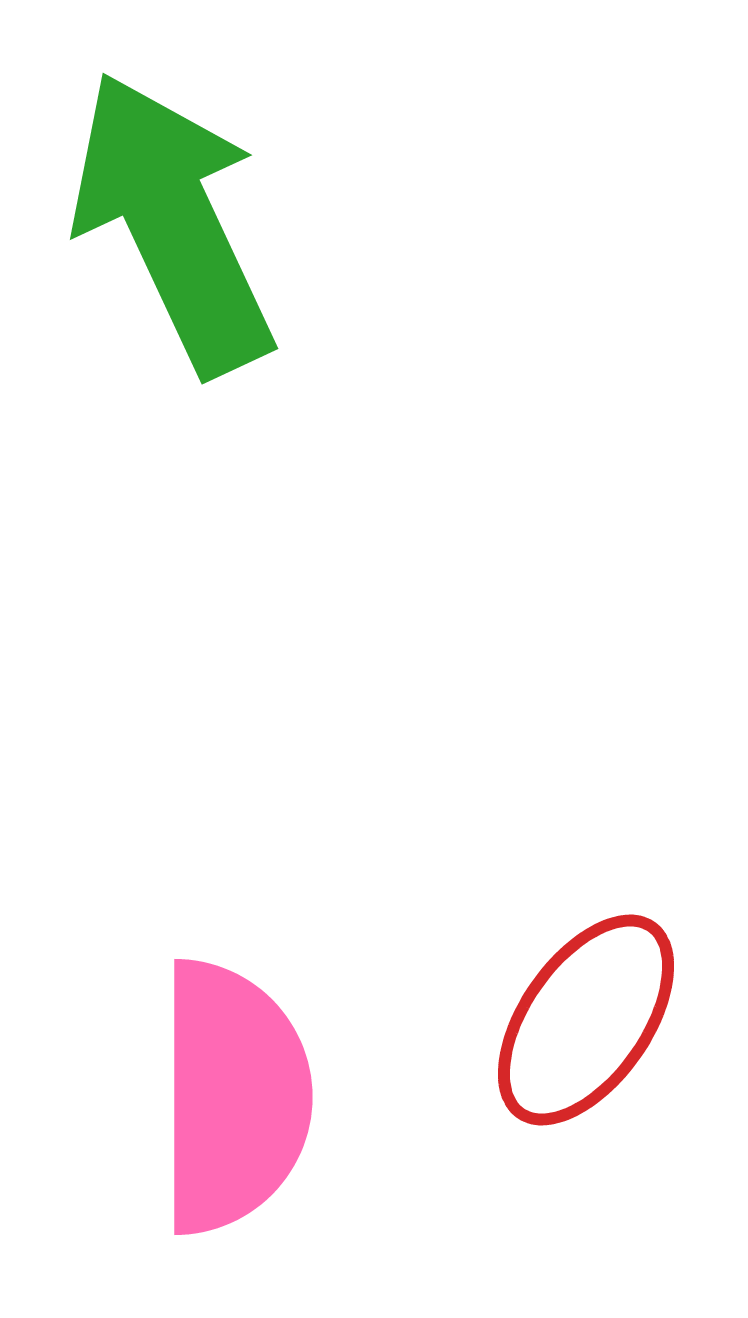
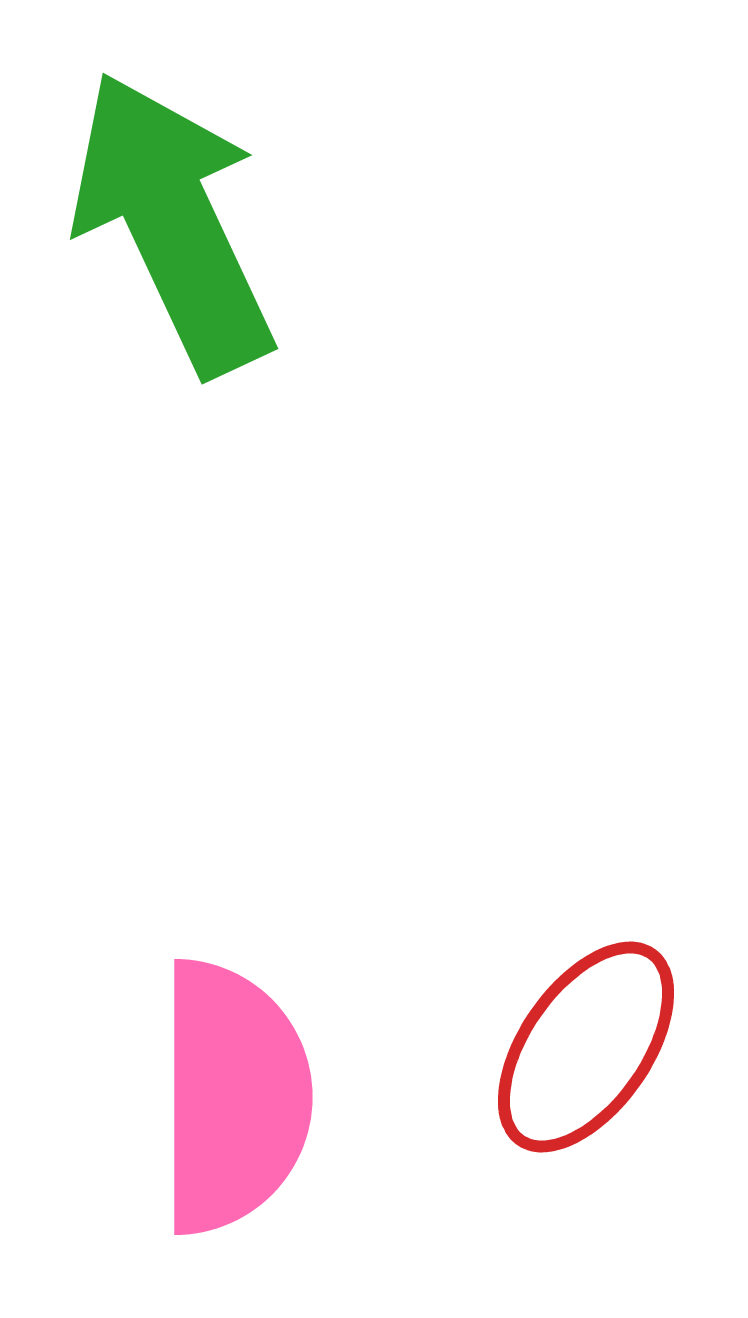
red ellipse: moved 27 px down
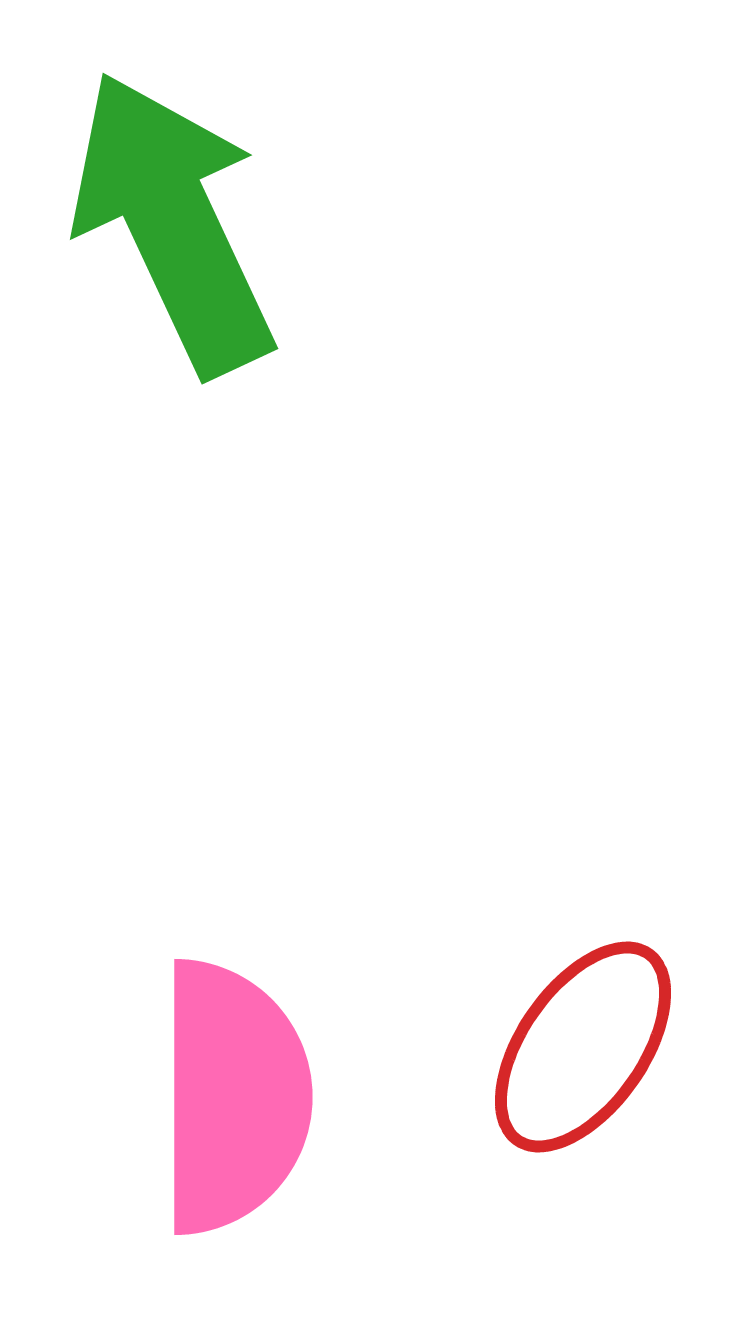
red ellipse: moved 3 px left
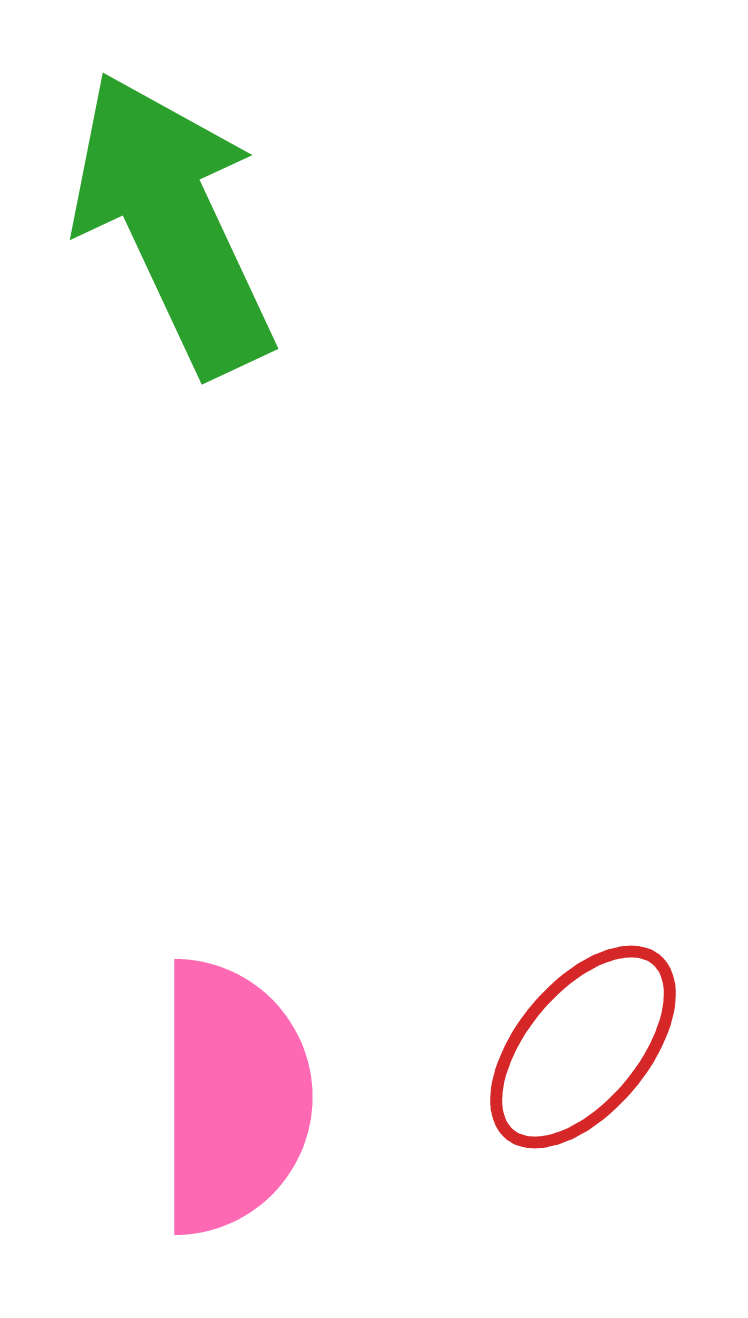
red ellipse: rotated 5 degrees clockwise
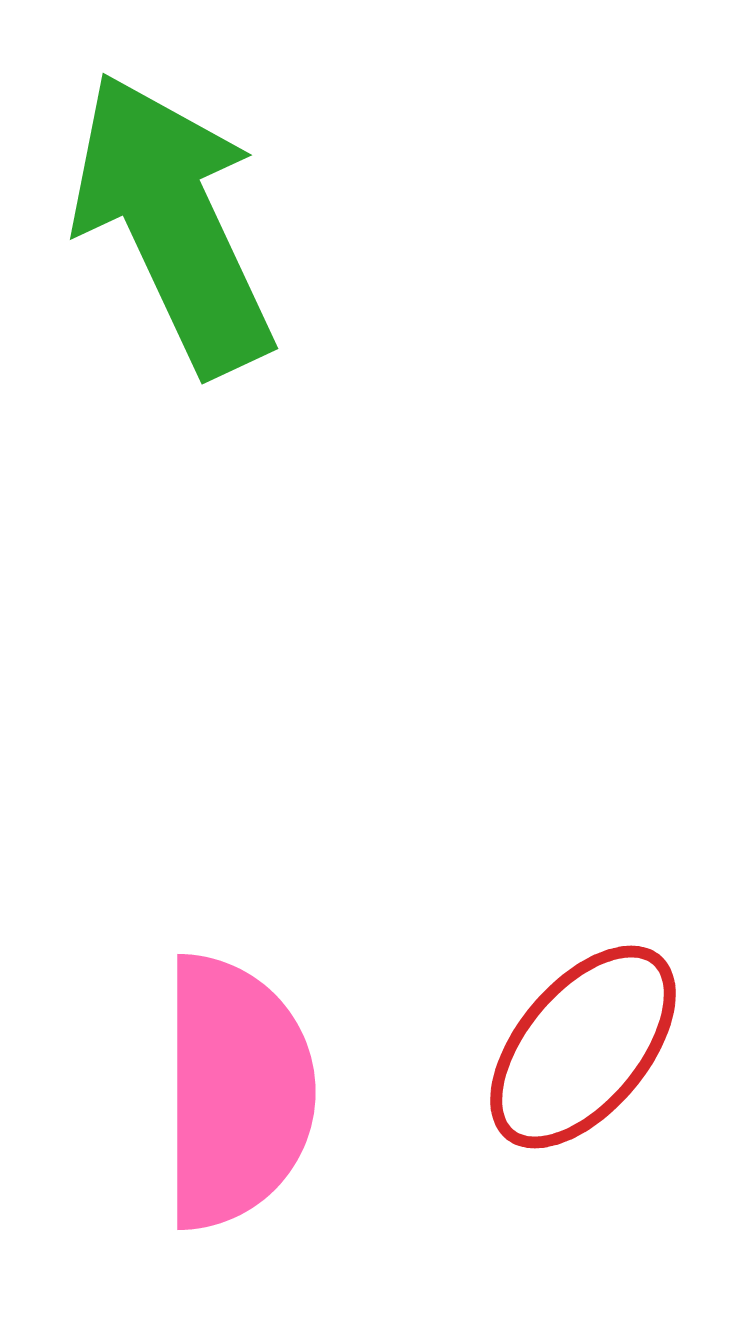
pink semicircle: moved 3 px right, 5 px up
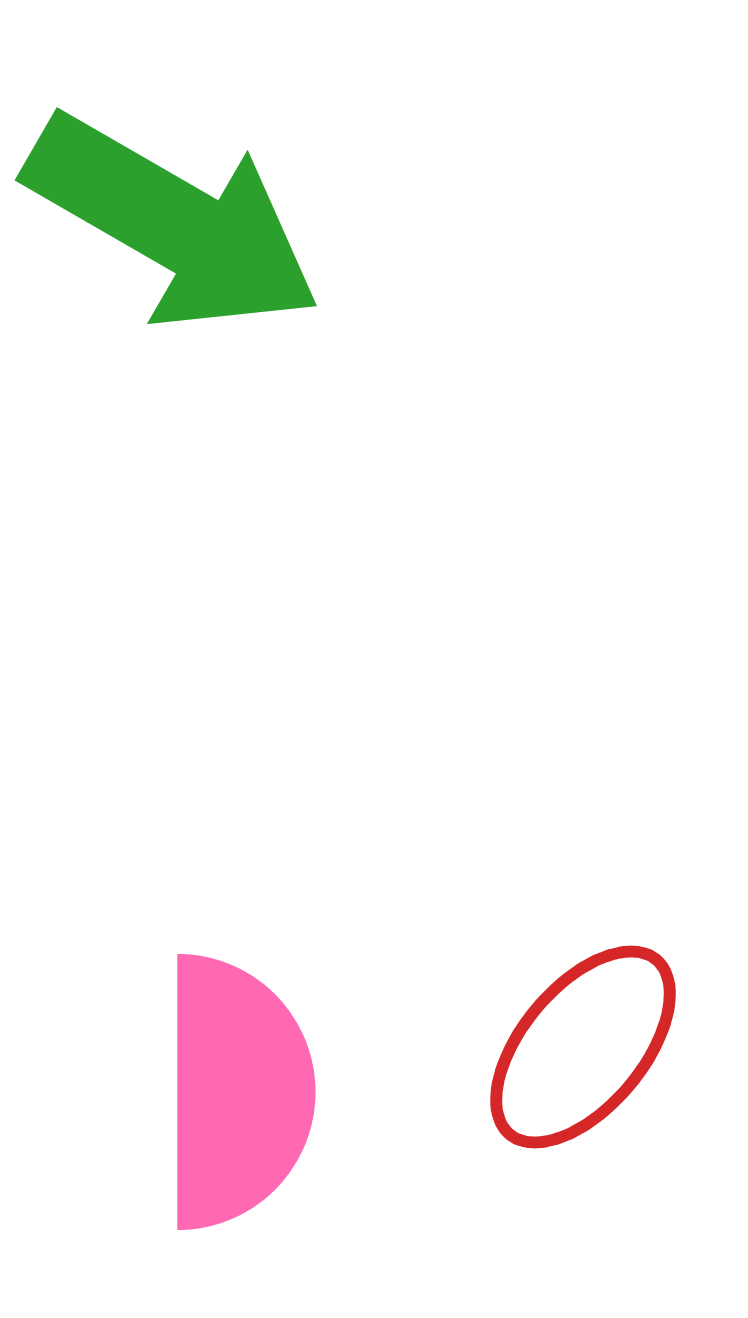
green arrow: rotated 145 degrees clockwise
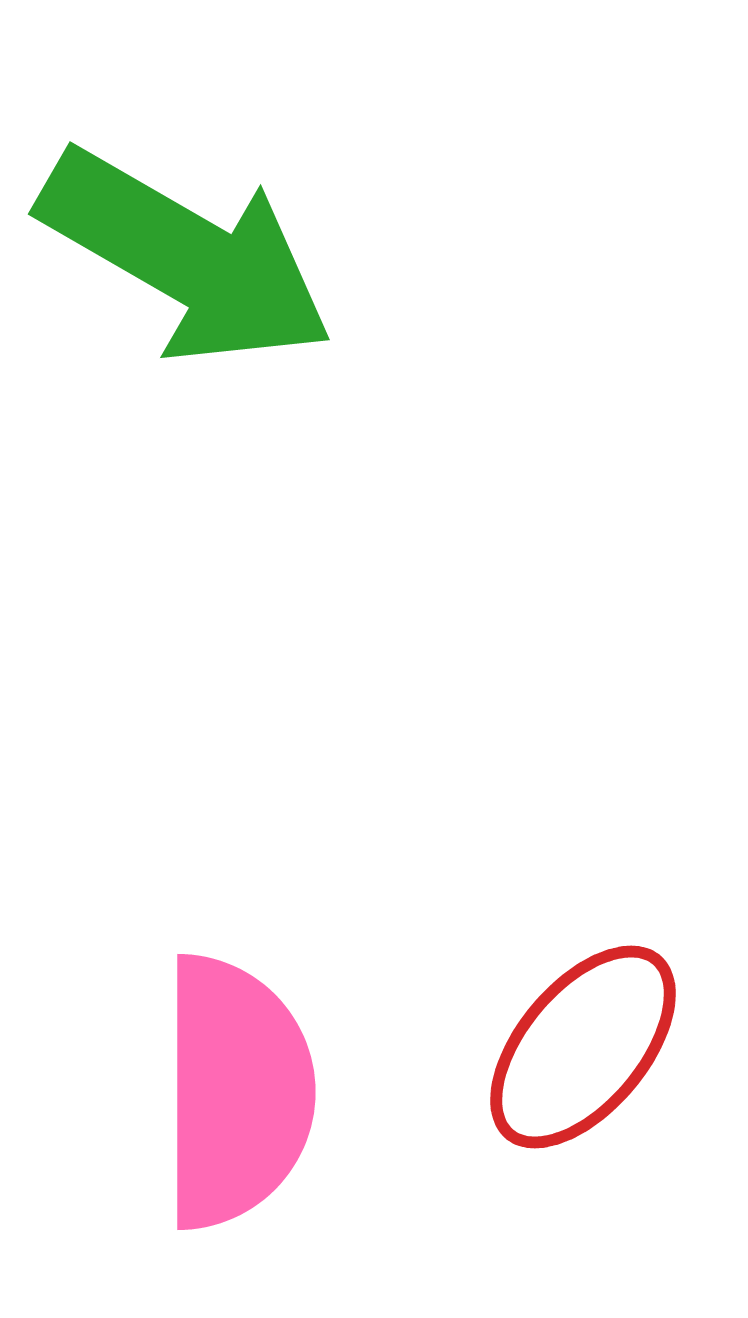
green arrow: moved 13 px right, 34 px down
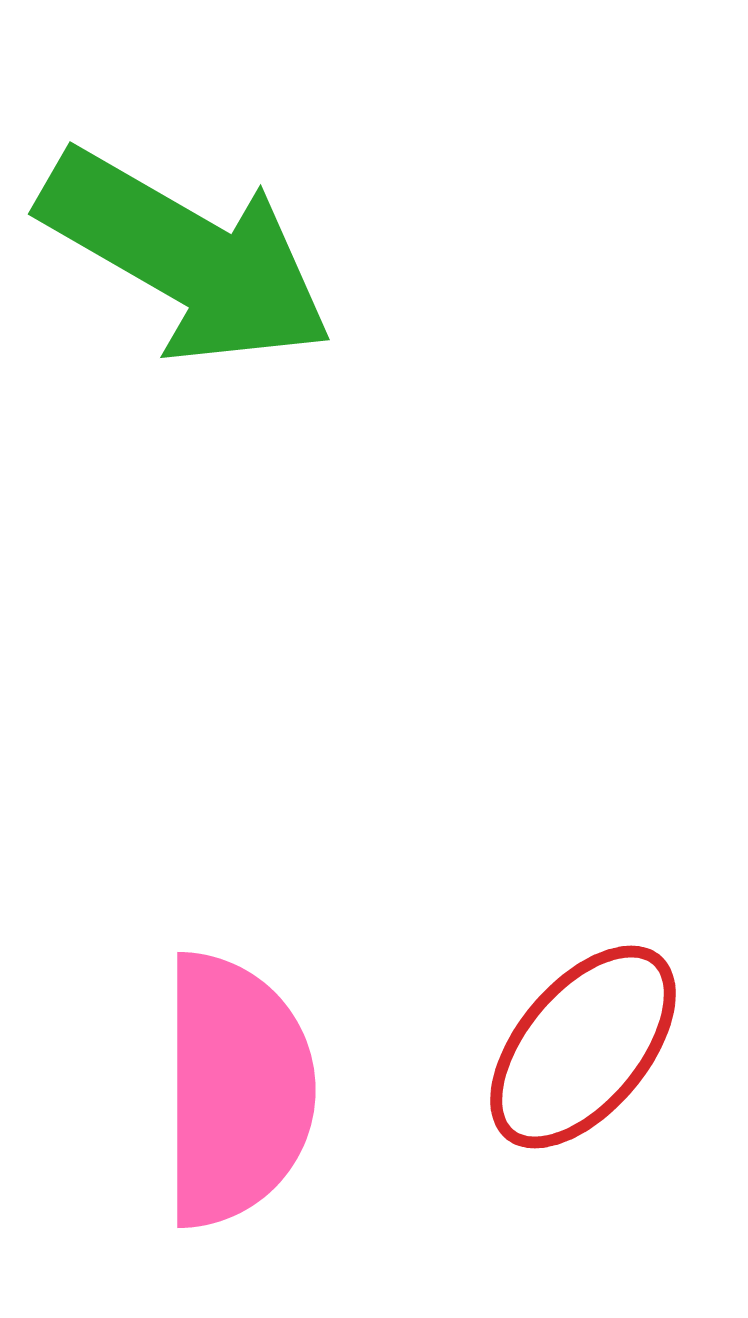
pink semicircle: moved 2 px up
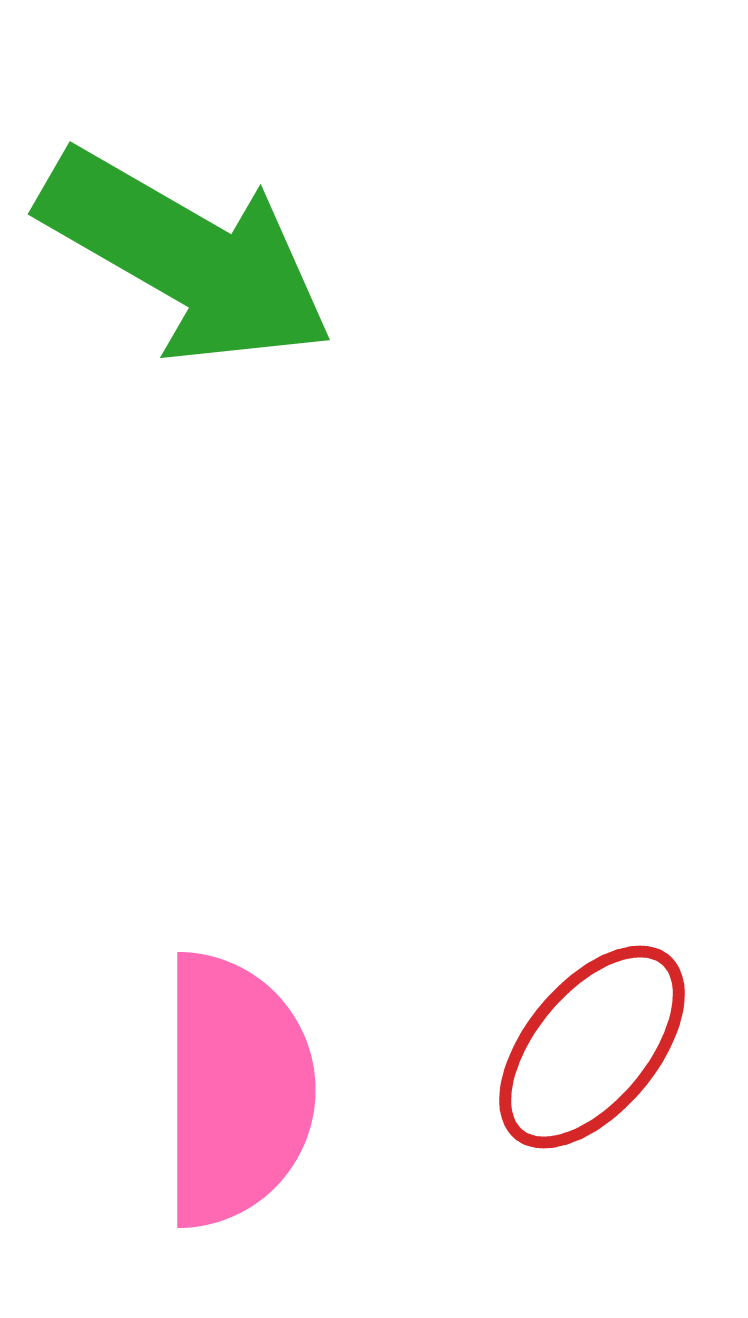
red ellipse: moved 9 px right
